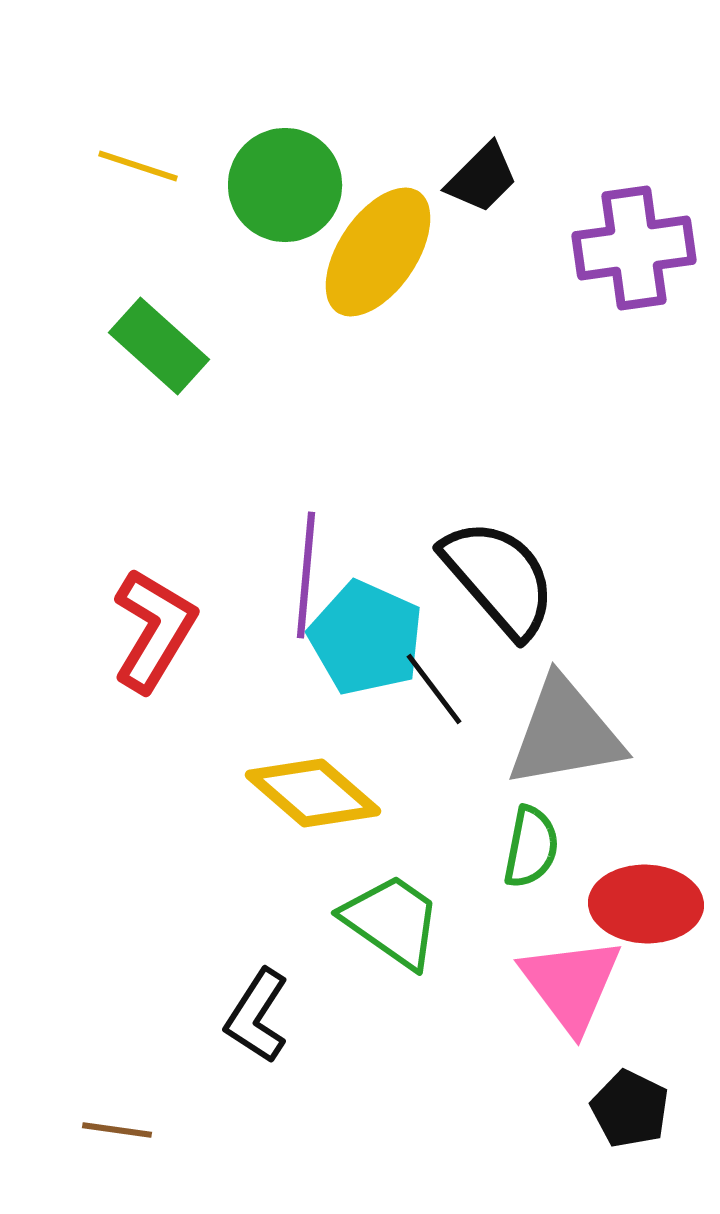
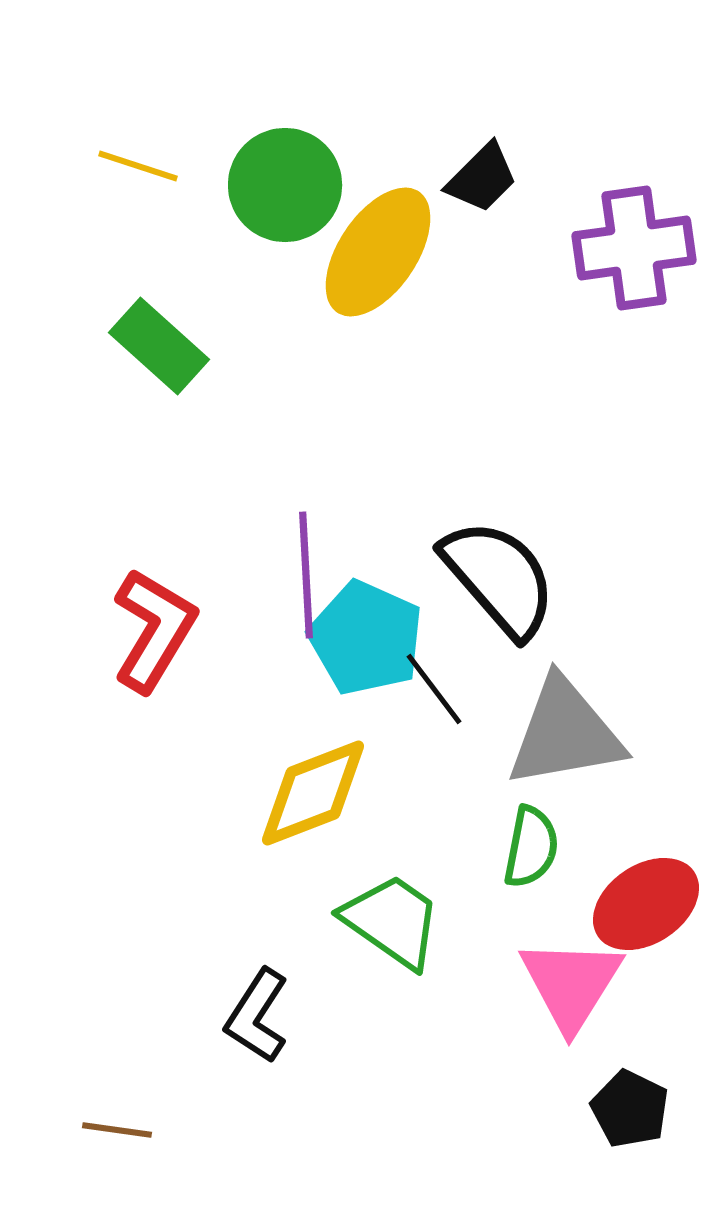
purple line: rotated 8 degrees counterclockwise
yellow diamond: rotated 62 degrees counterclockwise
red ellipse: rotated 36 degrees counterclockwise
pink triangle: rotated 9 degrees clockwise
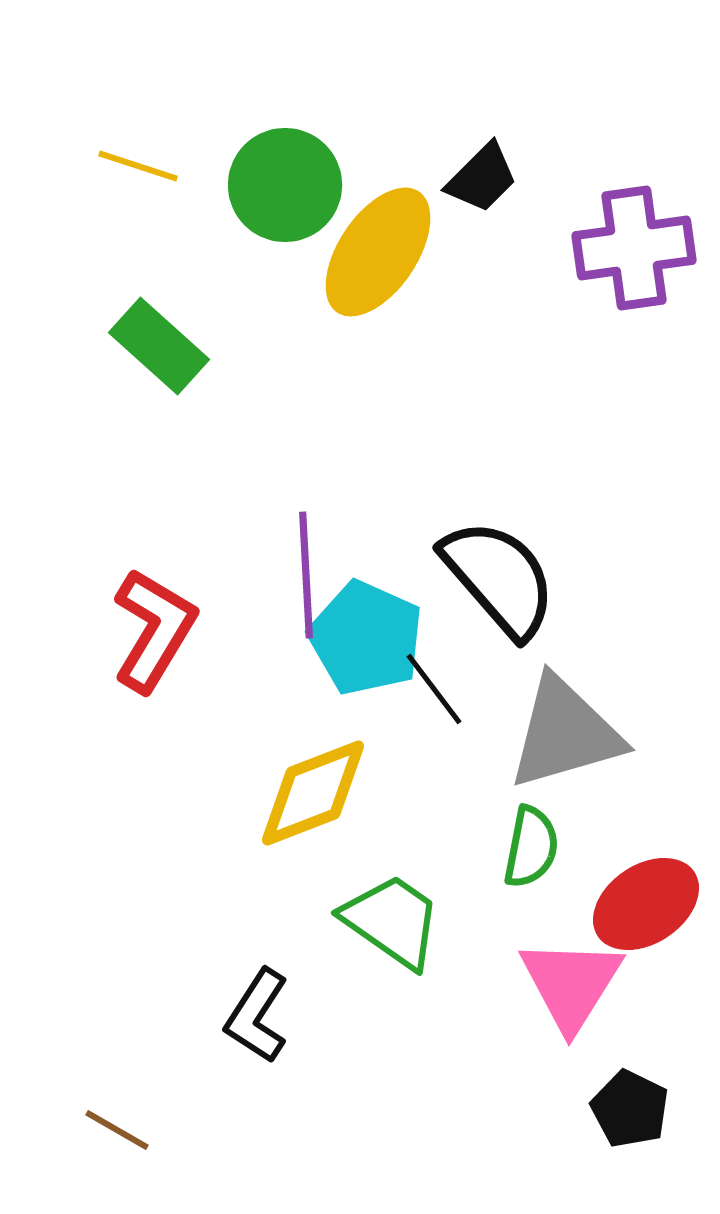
gray triangle: rotated 6 degrees counterclockwise
brown line: rotated 22 degrees clockwise
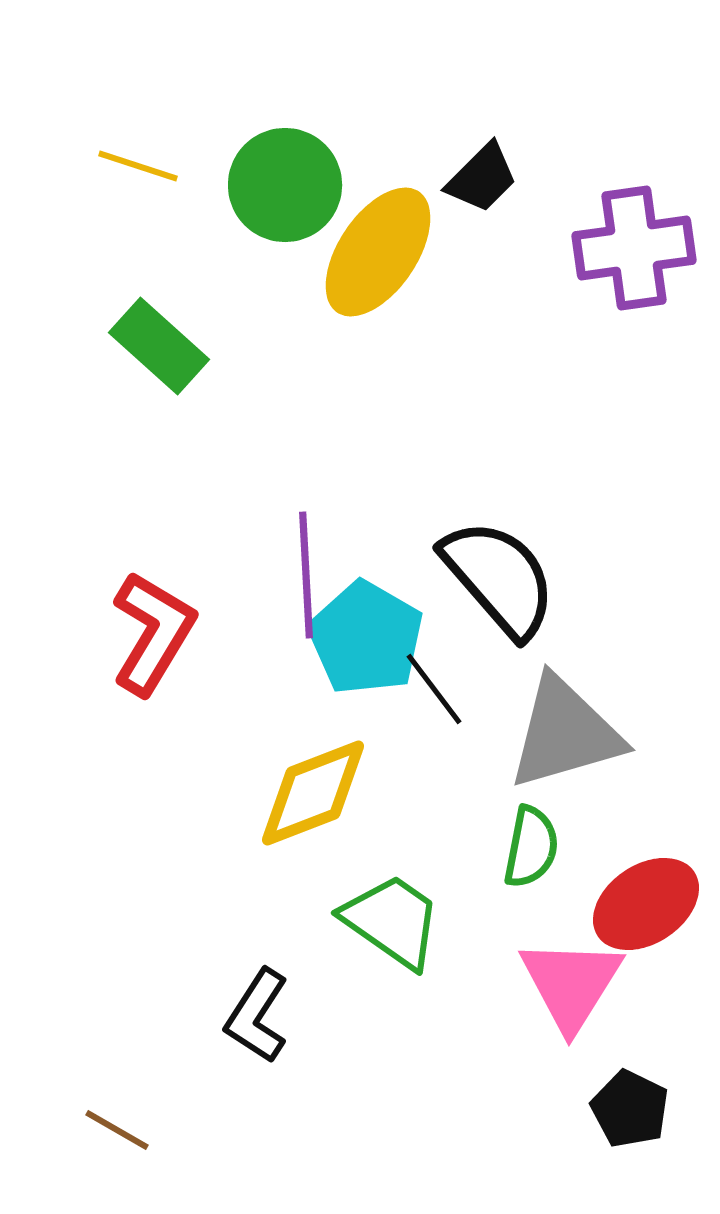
red L-shape: moved 1 px left, 3 px down
cyan pentagon: rotated 6 degrees clockwise
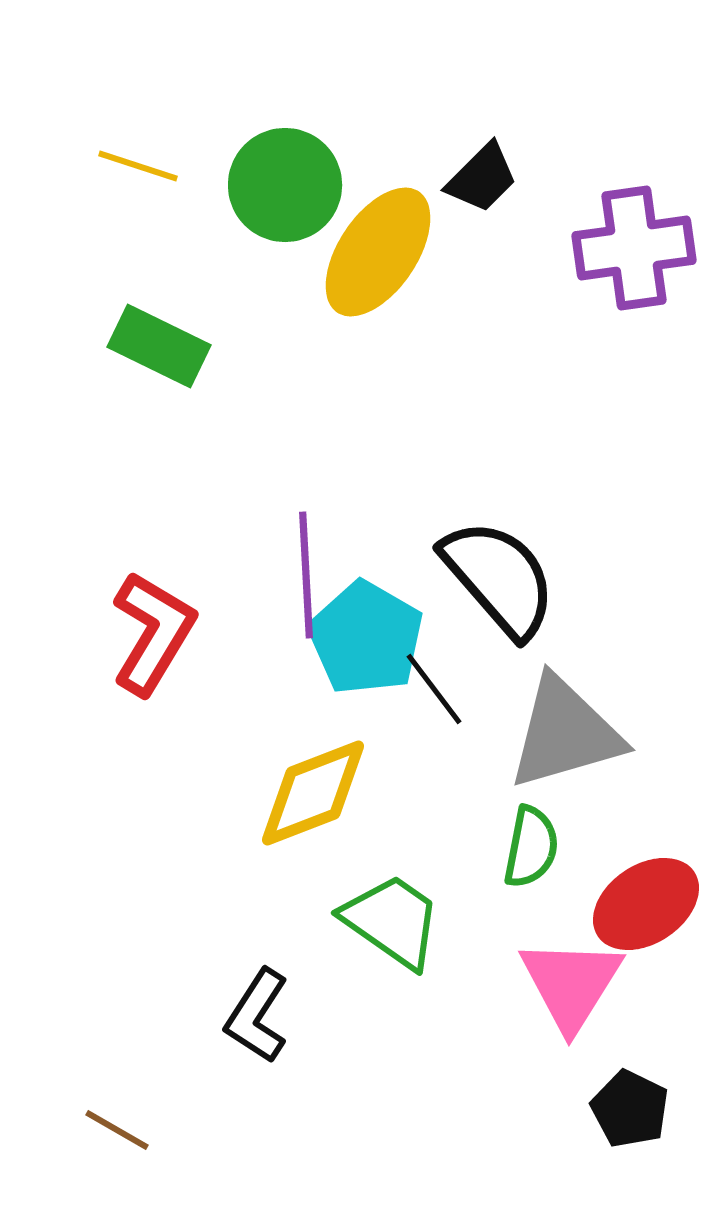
green rectangle: rotated 16 degrees counterclockwise
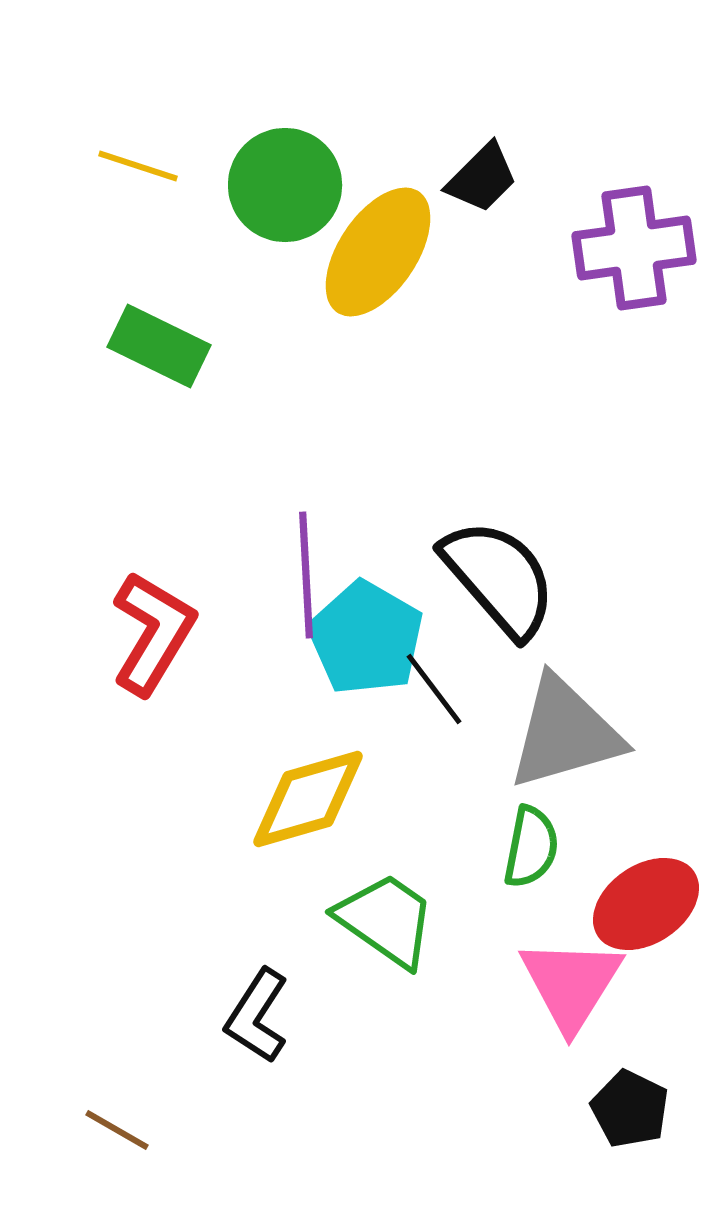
yellow diamond: moved 5 px left, 6 px down; rotated 5 degrees clockwise
green trapezoid: moved 6 px left, 1 px up
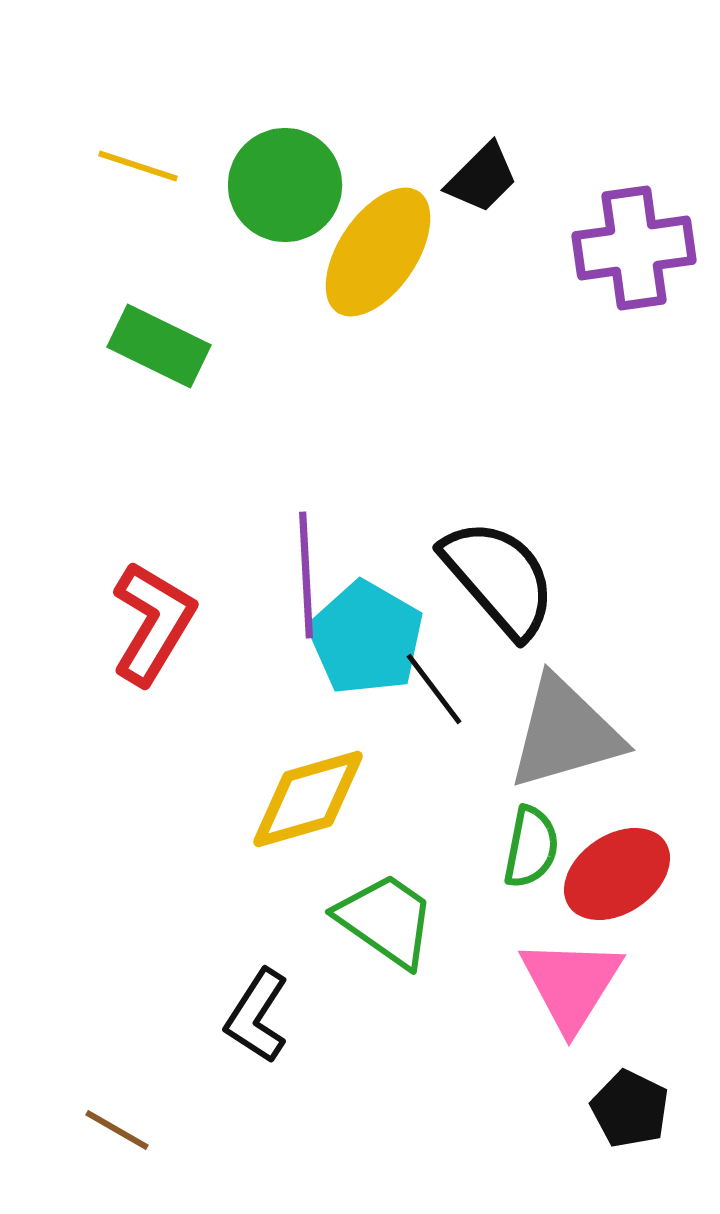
red L-shape: moved 10 px up
red ellipse: moved 29 px left, 30 px up
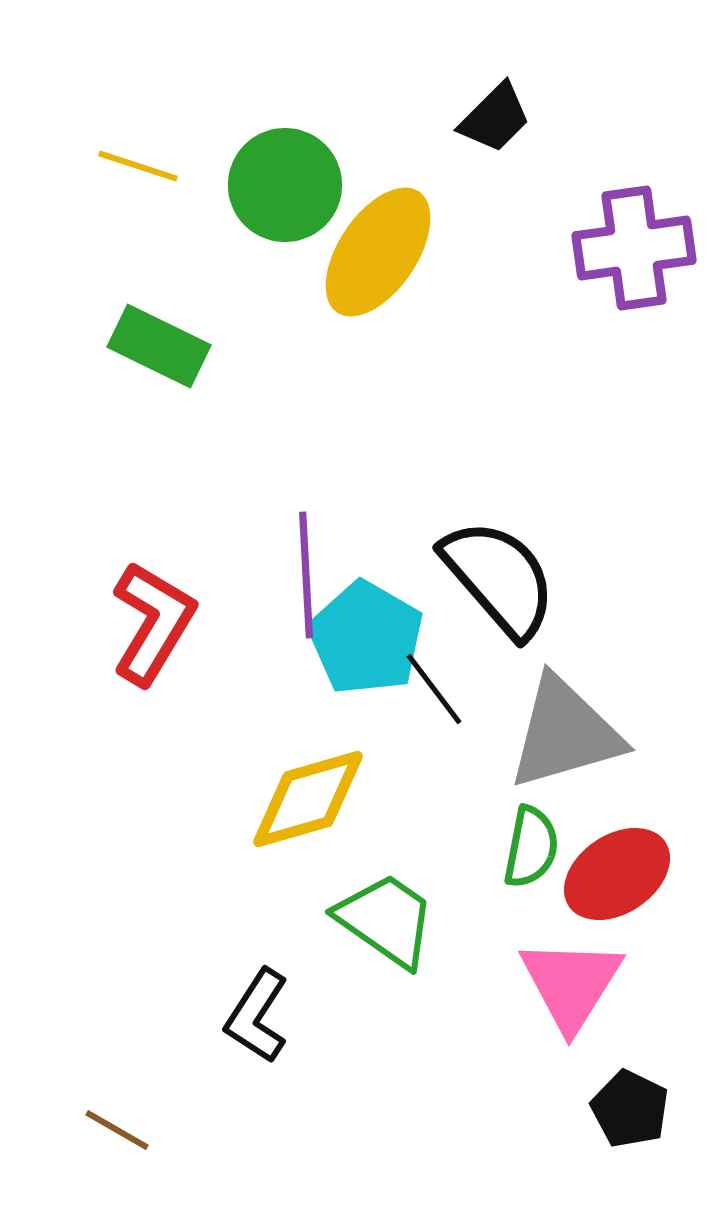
black trapezoid: moved 13 px right, 60 px up
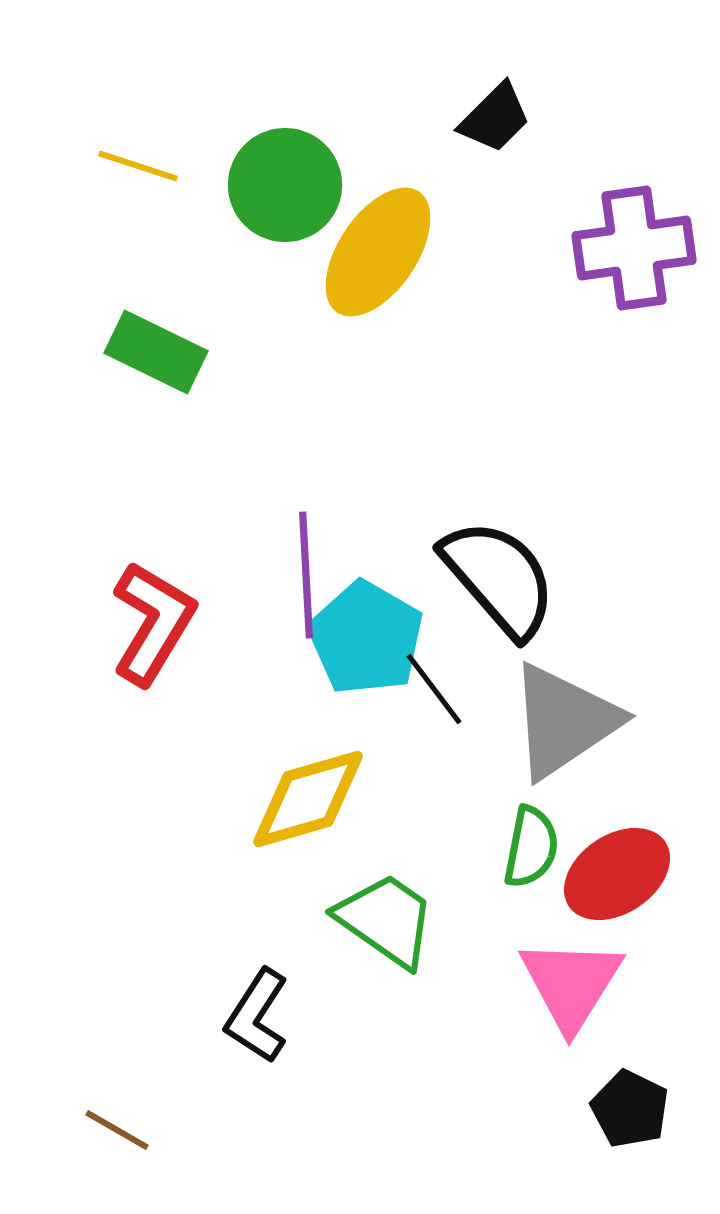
green rectangle: moved 3 px left, 6 px down
gray triangle: moved 1 px left, 12 px up; rotated 18 degrees counterclockwise
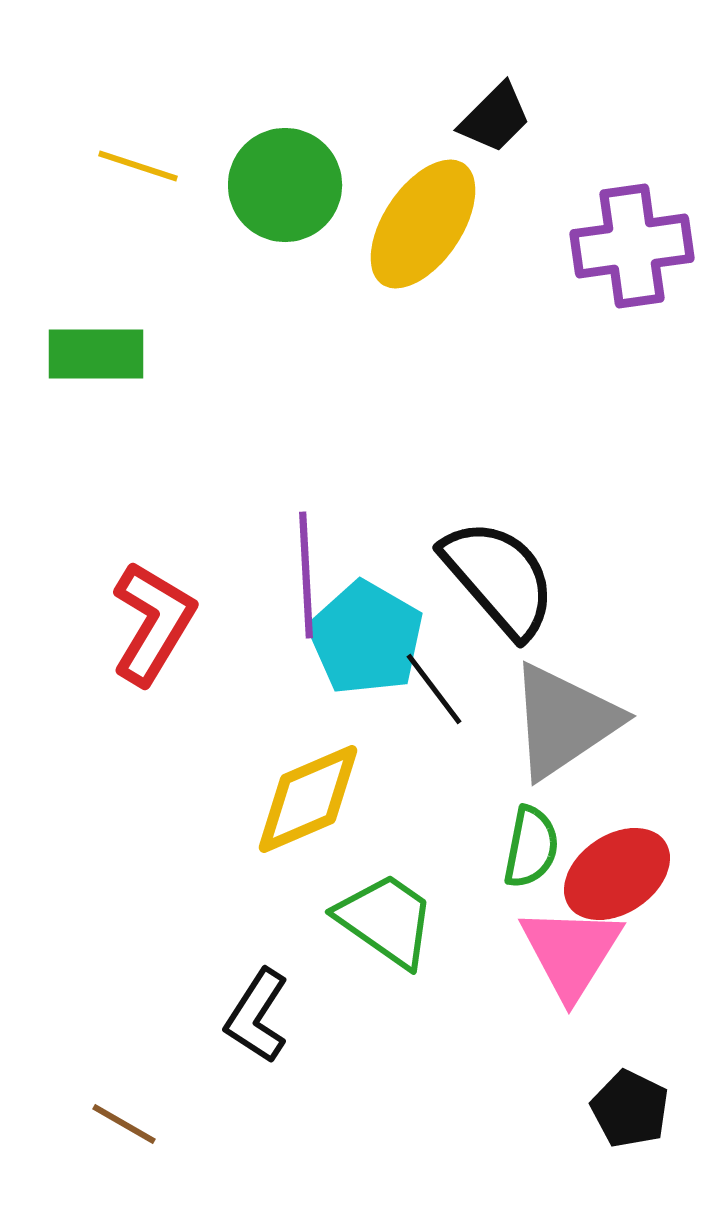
purple cross: moved 2 px left, 2 px up
yellow ellipse: moved 45 px right, 28 px up
green rectangle: moved 60 px left, 2 px down; rotated 26 degrees counterclockwise
yellow diamond: rotated 7 degrees counterclockwise
pink triangle: moved 32 px up
brown line: moved 7 px right, 6 px up
